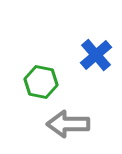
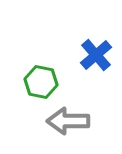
gray arrow: moved 3 px up
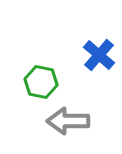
blue cross: moved 3 px right; rotated 8 degrees counterclockwise
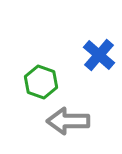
green hexagon: rotated 8 degrees clockwise
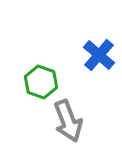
gray arrow: rotated 111 degrees counterclockwise
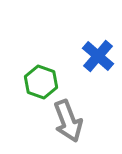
blue cross: moved 1 px left, 1 px down
